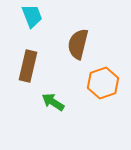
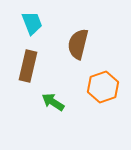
cyan trapezoid: moved 7 px down
orange hexagon: moved 4 px down
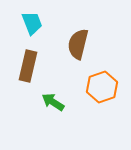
orange hexagon: moved 1 px left
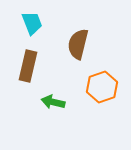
green arrow: rotated 20 degrees counterclockwise
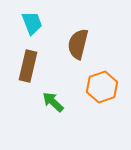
green arrow: rotated 30 degrees clockwise
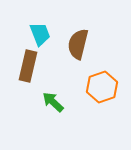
cyan trapezoid: moved 8 px right, 11 px down
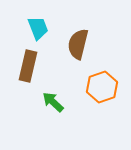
cyan trapezoid: moved 2 px left, 6 px up
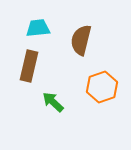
cyan trapezoid: rotated 75 degrees counterclockwise
brown semicircle: moved 3 px right, 4 px up
brown rectangle: moved 1 px right
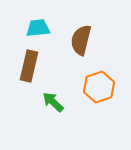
orange hexagon: moved 3 px left
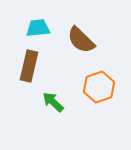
brown semicircle: rotated 60 degrees counterclockwise
